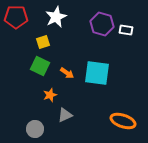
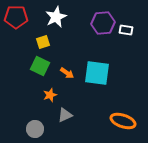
purple hexagon: moved 1 px right, 1 px up; rotated 20 degrees counterclockwise
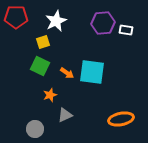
white star: moved 4 px down
cyan square: moved 5 px left, 1 px up
orange ellipse: moved 2 px left, 2 px up; rotated 30 degrees counterclockwise
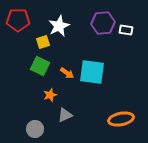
red pentagon: moved 2 px right, 3 px down
white star: moved 3 px right, 5 px down
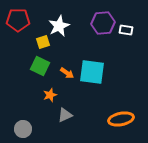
gray circle: moved 12 px left
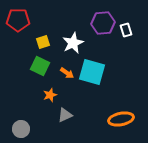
white star: moved 14 px right, 17 px down
white rectangle: rotated 64 degrees clockwise
cyan square: rotated 8 degrees clockwise
gray circle: moved 2 px left
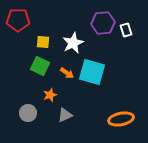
yellow square: rotated 24 degrees clockwise
gray circle: moved 7 px right, 16 px up
